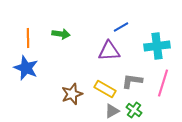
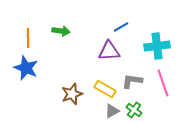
green arrow: moved 3 px up
pink line: rotated 36 degrees counterclockwise
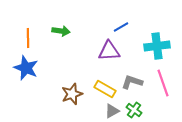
gray L-shape: moved 1 px down; rotated 10 degrees clockwise
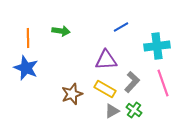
purple triangle: moved 3 px left, 9 px down
gray L-shape: rotated 115 degrees clockwise
